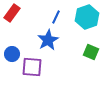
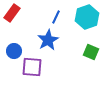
blue circle: moved 2 px right, 3 px up
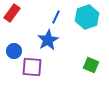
green square: moved 13 px down
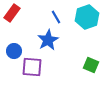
blue line: rotated 56 degrees counterclockwise
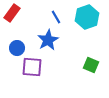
blue circle: moved 3 px right, 3 px up
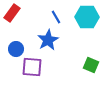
cyan hexagon: rotated 20 degrees clockwise
blue circle: moved 1 px left, 1 px down
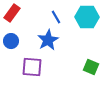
blue circle: moved 5 px left, 8 px up
green square: moved 2 px down
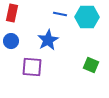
red rectangle: rotated 24 degrees counterclockwise
blue line: moved 4 px right, 3 px up; rotated 48 degrees counterclockwise
green square: moved 2 px up
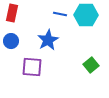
cyan hexagon: moved 1 px left, 2 px up
green square: rotated 28 degrees clockwise
